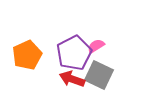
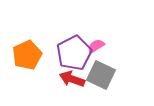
gray square: moved 2 px right
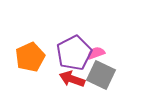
pink semicircle: moved 7 px down; rotated 12 degrees clockwise
orange pentagon: moved 3 px right, 2 px down
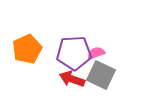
purple pentagon: rotated 24 degrees clockwise
orange pentagon: moved 3 px left, 8 px up
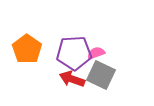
orange pentagon: rotated 12 degrees counterclockwise
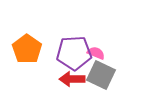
pink semicircle: rotated 42 degrees clockwise
red arrow: rotated 20 degrees counterclockwise
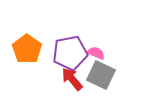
purple pentagon: moved 4 px left; rotated 8 degrees counterclockwise
red arrow: rotated 50 degrees clockwise
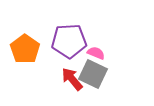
orange pentagon: moved 2 px left
purple pentagon: moved 1 px left, 12 px up; rotated 8 degrees clockwise
gray square: moved 8 px left, 1 px up
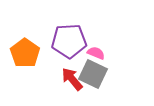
orange pentagon: moved 4 px down
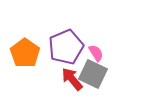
purple pentagon: moved 3 px left, 6 px down; rotated 20 degrees counterclockwise
pink semicircle: rotated 36 degrees clockwise
